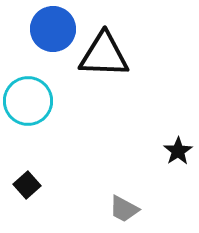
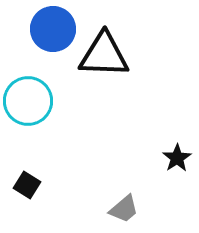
black star: moved 1 px left, 7 px down
black square: rotated 16 degrees counterclockwise
gray trapezoid: rotated 68 degrees counterclockwise
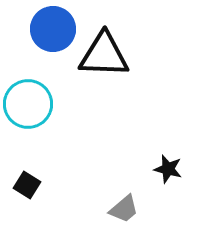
cyan circle: moved 3 px down
black star: moved 9 px left, 11 px down; rotated 24 degrees counterclockwise
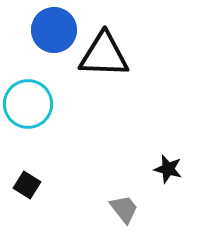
blue circle: moved 1 px right, 1 px down
gray trapezoid: rotated 88 degrees counterclockwise
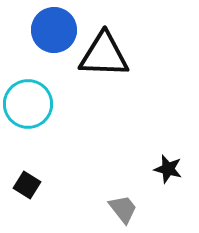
gray trapezoid: moved 1 px left
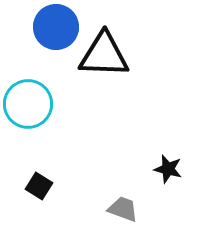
blue circle: moved 2 px right, 3 px up
black square: moved 12 px right, 1 px down
gray trapezoid: rotated 32 degrees counterclockwise
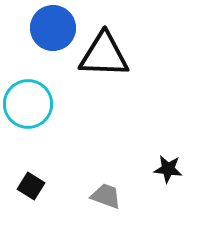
blue circle: moved 3 px left, 1 px down
black star: rotated 8 degrees counterclockwise
black square: moved 8 px left
gray trapezoid: moved 17 px left, 13 px up
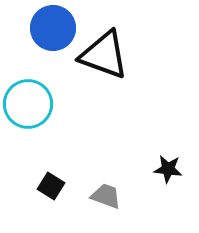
black triangle: rotated 18 degrees clockwise
black square: moved 20 px right
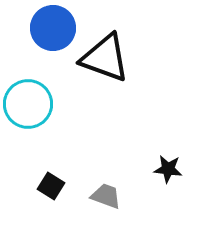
black triangle: moved 1 px right, 3 px down
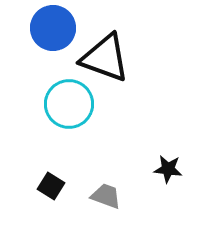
cyan circle: moved 41 px right
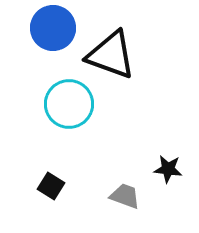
black triangle: moved 6 px right, 3 px up
gray trapezoid: moved 19 px right
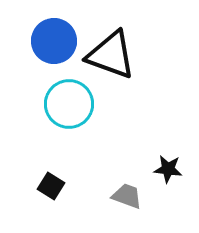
blue circle: moved 1 px right, 13 px down
gray trapezoid: moved 2 px right
